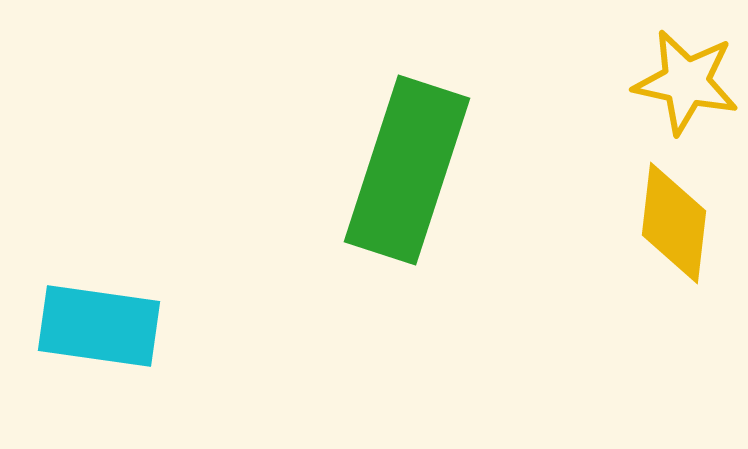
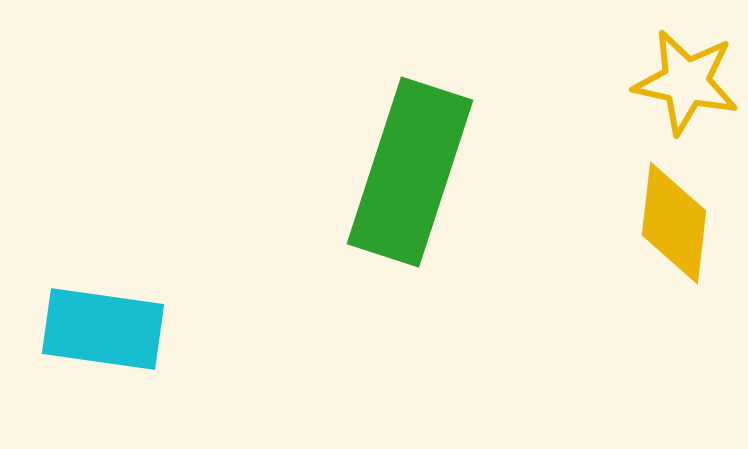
green rectangle: moved 3 px right, 2 px down
cyan rectangle: moved 4 px right, 3 px down
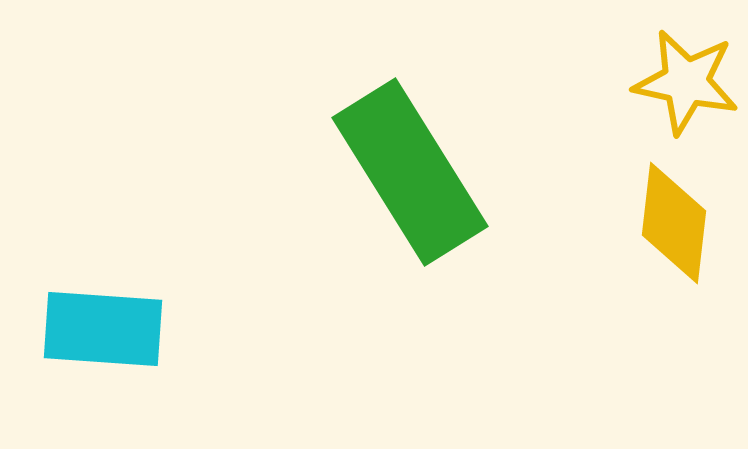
green rectangle: rotated 50 degrees counterclockwise
cyan rectangle: rotated 4 degrees counterclockwise
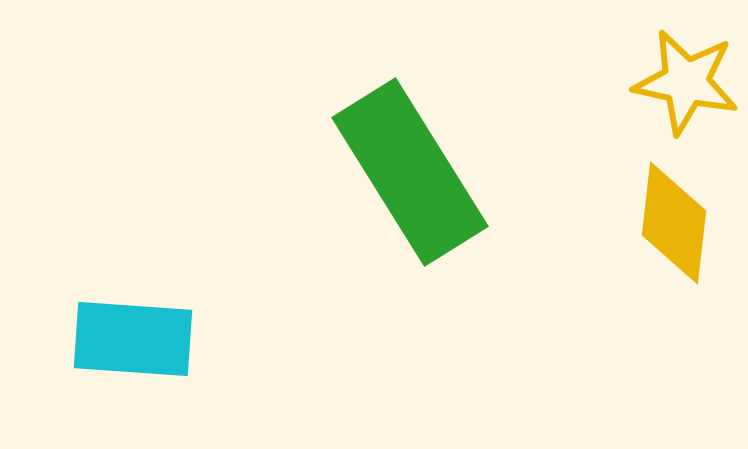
cyan rectangle: moved 30 px right, 10 px down
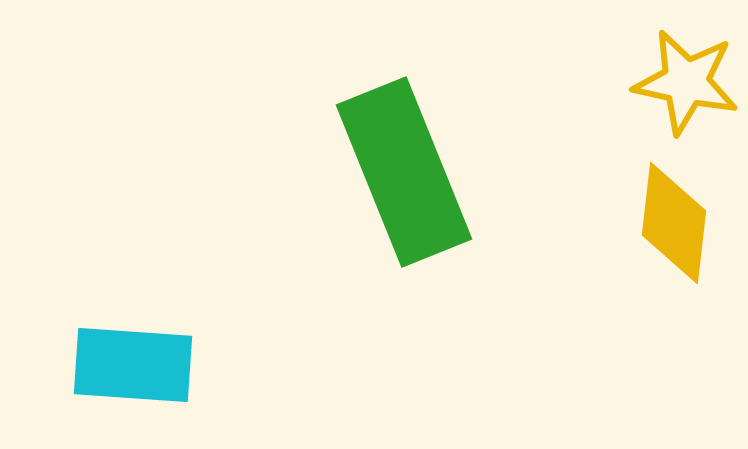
green rectangle: moved 6 px left; rotated 10 degrees clockwise
cyan rectangle: moved 26 px down
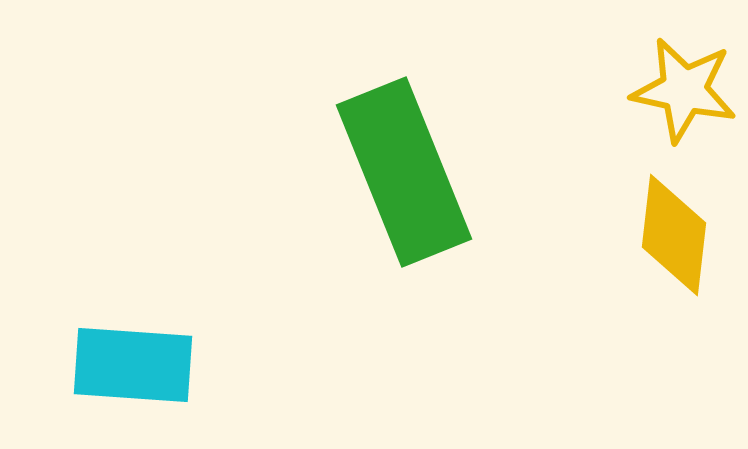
yellow star: moved 2 px left, 8 px down
yellow diamond: moved 12 px down
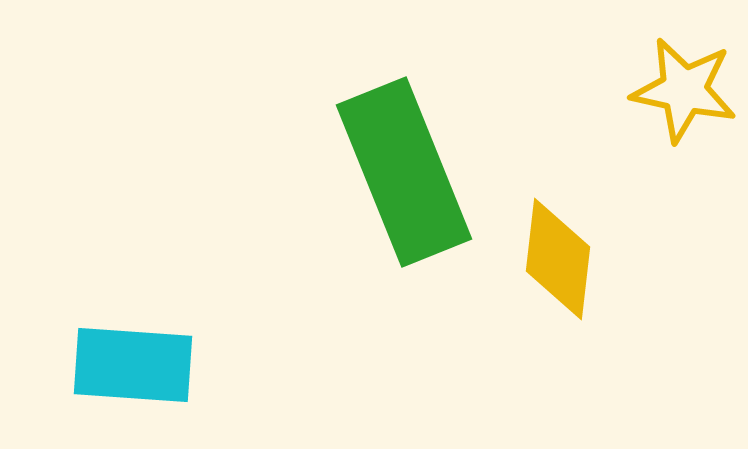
yellow diamond: moved 116 px left, 24 px down
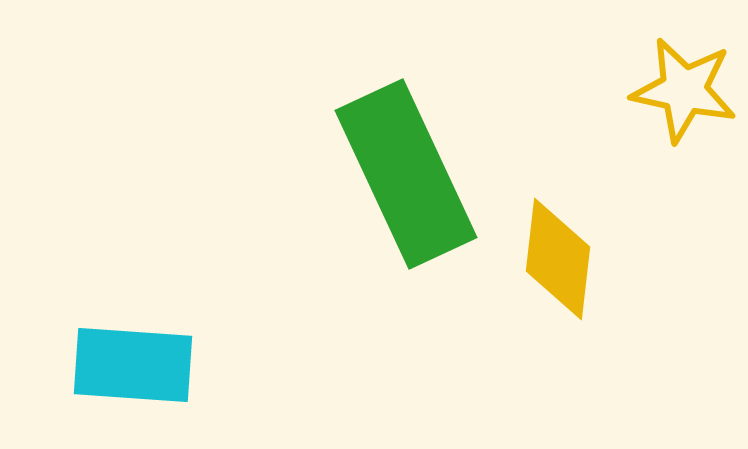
green rectangle: moved 2 px right, 2 px down; rotated 3 degrees counterclockwise
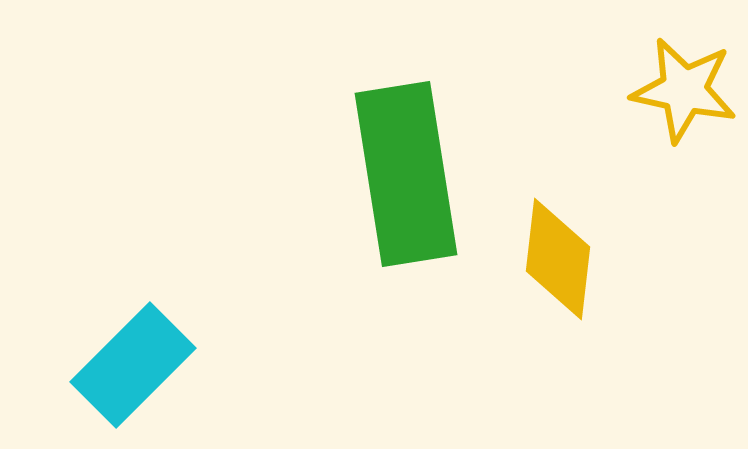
green rectangle: rotated 16 degrees clockwise
cyan rectangle: rotated 49 degrees counterclockwise
